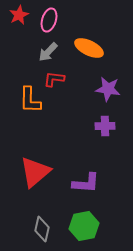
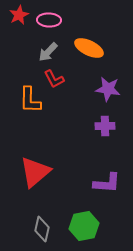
pink ellipse: rotated 75 degrees clockwise
red L-shape: rotated 125 degrees counterclockwise
purple L-shape: moved 21 px right
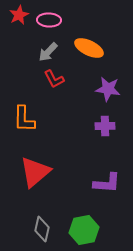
orange L-shape: moved 6 px left, 19 px down
green hexagon: moved 4 px down
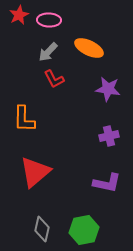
purple cross: moved 4 px right, 10 px down; rotated 12 degrees counterclockwise
purple L-shape: rotated 8 degrees clockwise
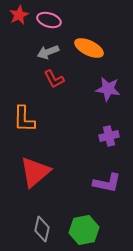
pink ellipse: rotated 15 degrees clockwise
gray arrow: rotated 25 degrees clockwise
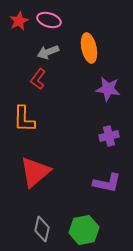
red star: moved 6 px down
orange ellipse: rotated 52 degrees clockwise
red L-shape: moved 16 px left; rotated 65 degrees clockwise
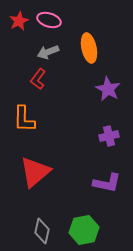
purple star: rotated 20 degrees clockwise
gray diamond: moved 2 px down
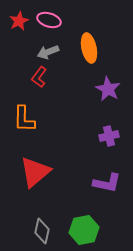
red L-shape: moved 1 px right, 2 px up
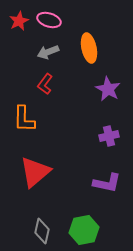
red L-shape: moved 6 px right, 7 px down
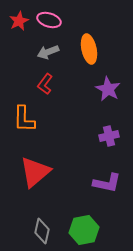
orange ellipse: moved 1 px down
